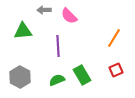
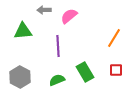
pink semicircle: rotated 96 degrees clockwise
red square: rotated 24 degrees clockwise
green rectangle: moved 3 px right, 3 px up
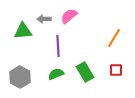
gray arrow: moved 9 px down
green semicircle: moved 1 px left, 6 px up
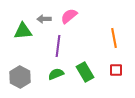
orange line: rotated 42 degrees counterclockwise
purple line: rotated 10 degrees clockwise
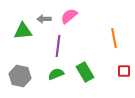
red square: moved 8 px right, 1 px down
gray hexagon: moved 1 px up; rotated 15 degrees counterclockwise
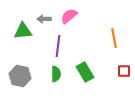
green semicircle: rotated 112 degrees clockwise
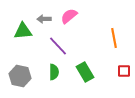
purple line: rotated 50 degrees counterclockwise
green semicircle: moved 2 px left, 2 px up
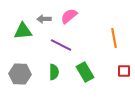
purple line: moved 3 px right, 1 px up; rotated 20 degrees counterclockwise
gray hexagon: moved 2 px up; rotated 10 degrees counterclockwise
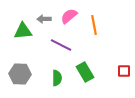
orange line: moved 20 px left, 13 px up
green semicircle: moved 3 px right, 6 px down
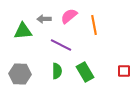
green semicircle: moved 7 px up
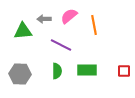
green rectangle: moved 2 px right, 2 px up; rotated 60 degrees counterclockwise
